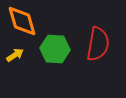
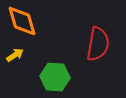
green hexagon: moved 28 px down
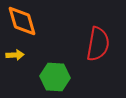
yellow arrow: rotated 30 degrees clockwise
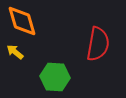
yellow arrow: moved 3 px up; rotated 138 degrees counterclockwise
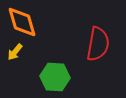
orange diamond: moved 1 px down
yellow arrow: rotated 90 degrees counterclockwise
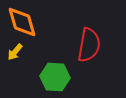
red semicircle: moved 9 px left, 1 px down
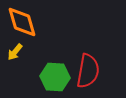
red semicircle: moved 1 px left, 26 px down
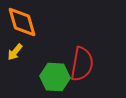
red semicircle: moved 6 px left, 7 px up
